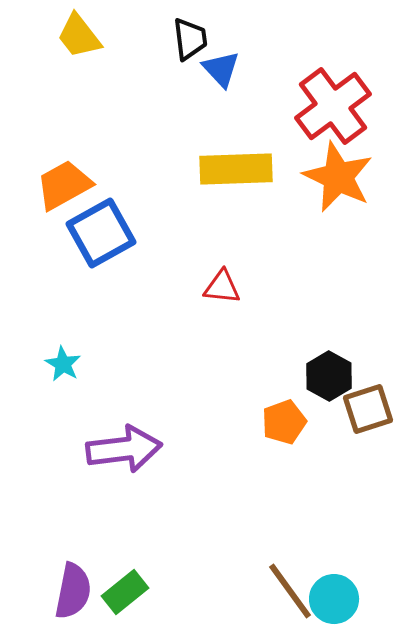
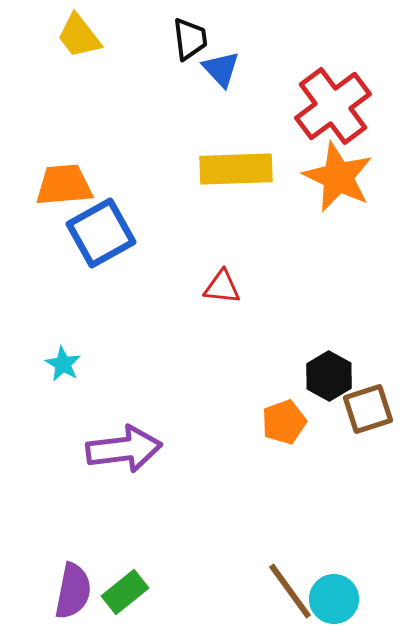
orange trapezoid: rotated 24 degrees clockwise
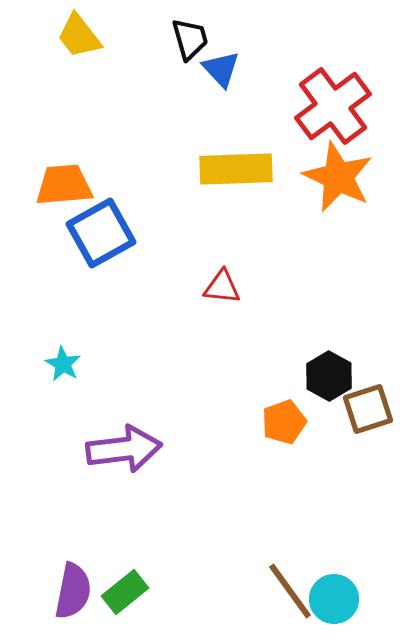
black trapezoid: rotated 9 degrees counterclockwise
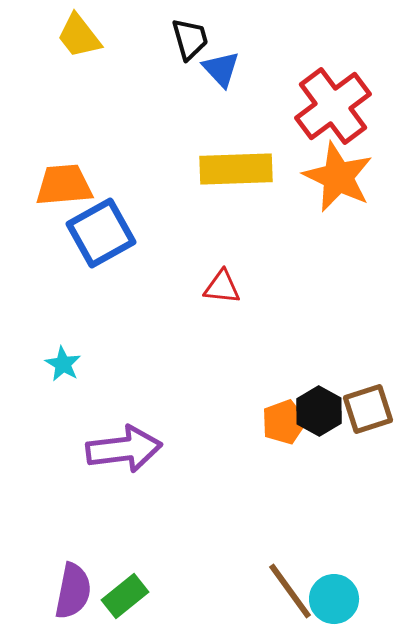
black hexagon: moved 10 px left, 35 px down
green rectangle: moved 4 px down
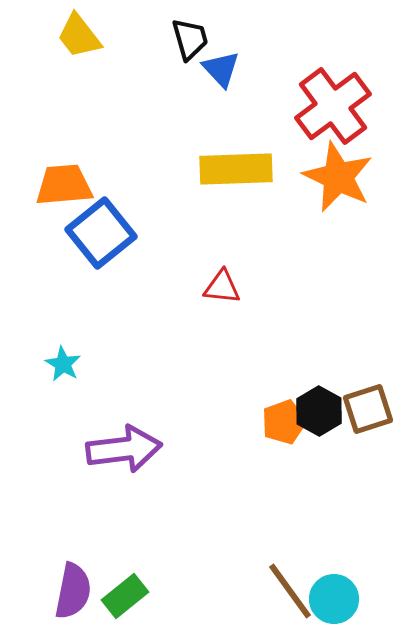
blue square: rotated 10 degrees counterclockwise
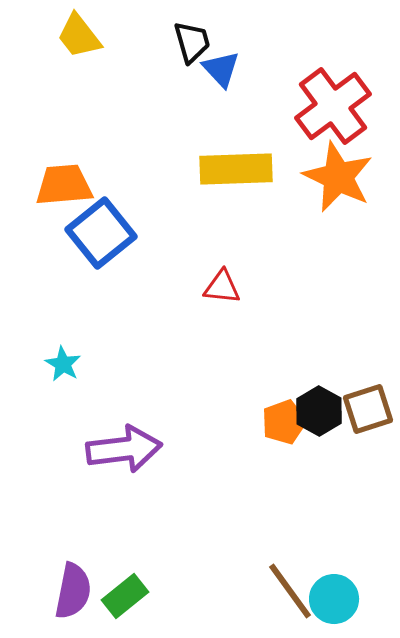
black trapezoid: moved 2 px right, 3 px down
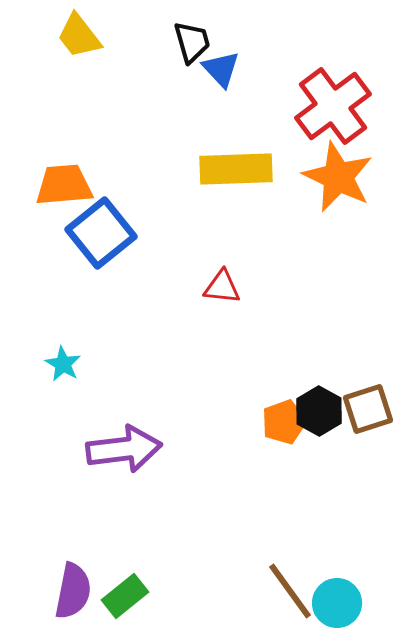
cyan circle: moved 3 px right, 4 px down
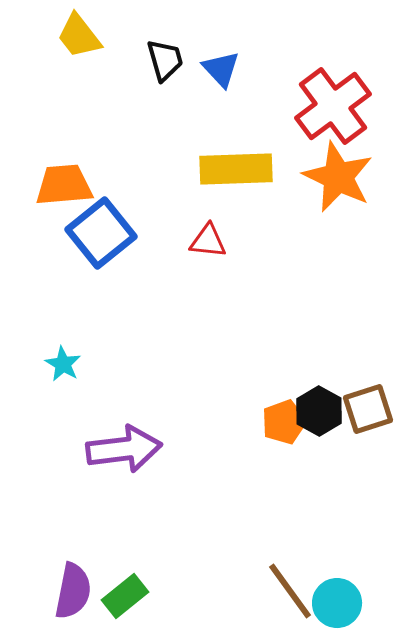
black trapezoid: moved 27 px left, 18 px down
red triangle: moved 14 px left, 46 px up
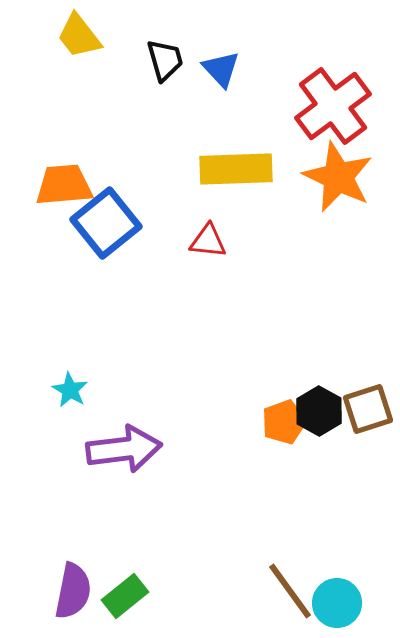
blue square: moved 5 px right, 10 px up
cyan star: moved 7 px right, 26 px down
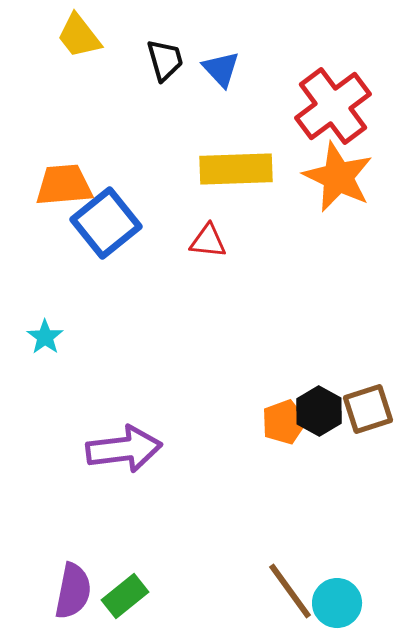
cyan star: moved 25 px left, 53 px up; rotated 6 degrees clockwise
